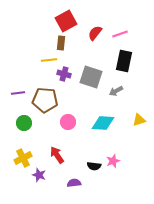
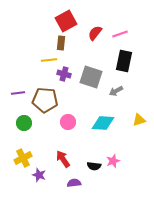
red arrow: moved 6 px right, 4 px down
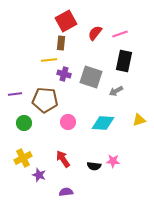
purple line: moved 3 px left, 1 px down
pink star: rotated 24 degrees clockwise
purple semicircle: moved 8 px left, 9 px down
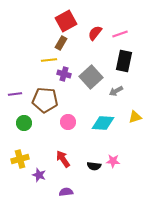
brown rectangle: rotated 24 degrees clockwise
gray square: rotated 30 degrees clockwise
yellow triangle: moved 4 px left, 3 px up
yellow cross: moved 3 px left, 1 px down; rotated 12 degrees clockwise
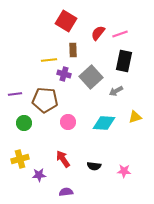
red square: rotated 30 degrees counterclockwise
red semicircle: moved 3 px right
brown rectangle: moved 12 px right, 7 px down; rotated 32 degrees counterclockwise
cyan diamond: moved 1 px right
pink star: moved 11 px right, 10 px down
purple star: rotated 24 degrees counterclockwise
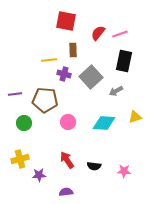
red square: rotated 20 degrees counterclockwise
red arrow: moved 4 px right, 1 px down
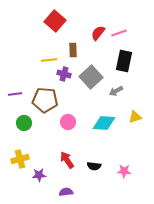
red square: moved 11 px left; rotated 30 degrees clockwise
pink line: moved 1 px left, 1 px up
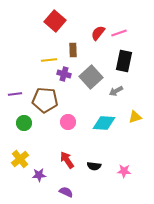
yellow cross: rotated 24 degrees counterclockwise
purple semicircle: rotated 32 degrees clockwise
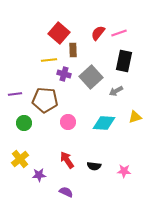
red square: moved 4 px right, 12 px down
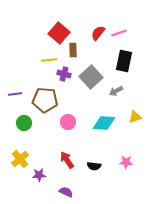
pink star: moved 2 px right, 9 px up
